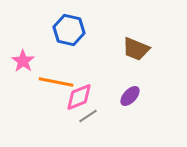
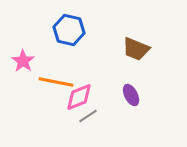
purple ellipse: moved 1 px right, 1 px up; rotated 70 degrees counterclockwise
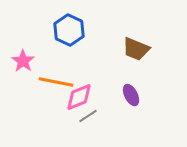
blue hexagon: rotated 12 degrees clockwise
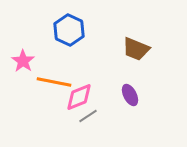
orange line: moved 2 px left
purple ellipse: moved 1 px left
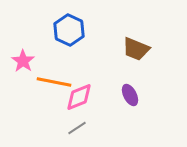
gray line: moved 11 px left, 12 px down
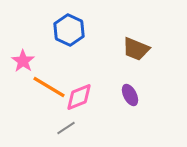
orange line: moved 5 px left, 5 px down; rotated 20 degrees clockwise
gray line: moved 11 px left
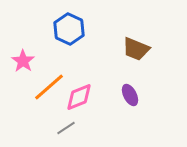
blue hexagon: moved 1 px up
orange line: rotated 72 degrees counterclockwise
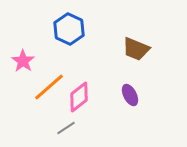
pink diamond: rotated 16 degrees counterclockwise
